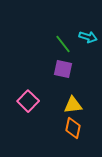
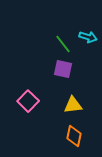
orange diamond: moved 1 px right, 8 px down
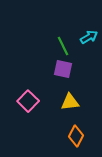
cyan arrow: moved 1 px right; rotated 48 degrees counterclockwise
green line: moved 2 px down; rotated 12 degrees clockwise
yellow triangle: moved 3 px left, 3 px up
orange diamond: moved 2 px right; rotated 15 degrees clockwise
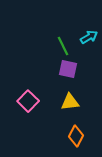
purple square: moved 5 px right
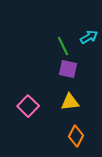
pink square: moved 5 px down
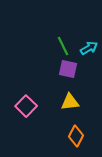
cyan arrow: moved 11 px down
pink square: moved 2 px left
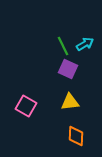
cyan arrow: moved 4 px left, 4 px up
purple square: rotated 12 degrees clockwise
pink square: rotated 15 degrees counterclockwise
orange diamond: rotated 25 degrees counterclockwise
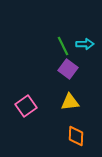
cyan arrow: rotated 30 degrees clockwise
purple square: rotated 12 degrees clockwise
pink square: rotated 25 degrees clockwise
